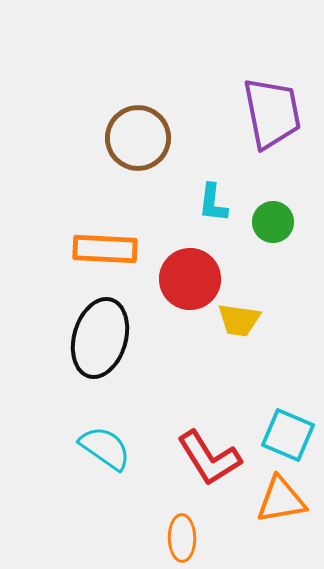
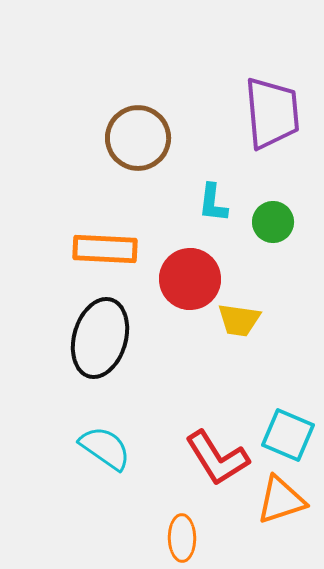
purple trapezoid: rotated 6 degrees clockwise
red L-shape: moved 8 px right
orange triangle: rotated 8 degrees counterclockwise
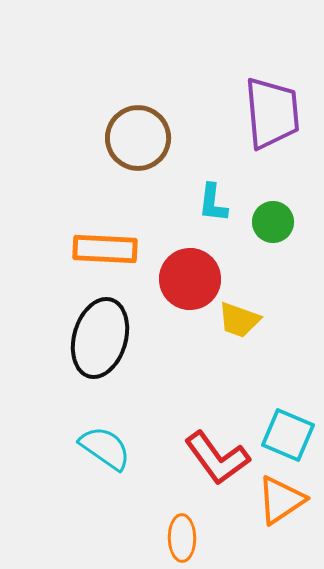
yellow trapezoid: rotated 12 degrees clockwise
red L-shape: rotated 4 degrees counterclockwise
orange triangle: rotated 16 degrees counterclockwise
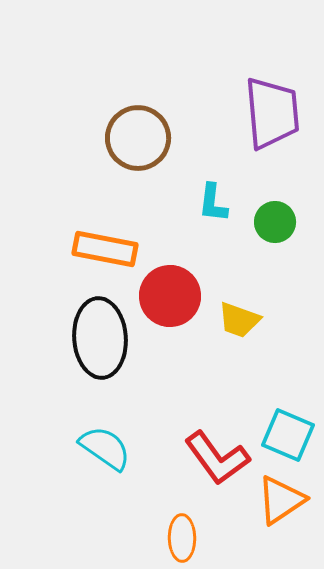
green circle: moved 2 px right
orange rectangle: rotated 8 degrees clockwise
red circle: moved 20 px left, 17 px down
black ellipse: rotated 20 degrees counterclockwise
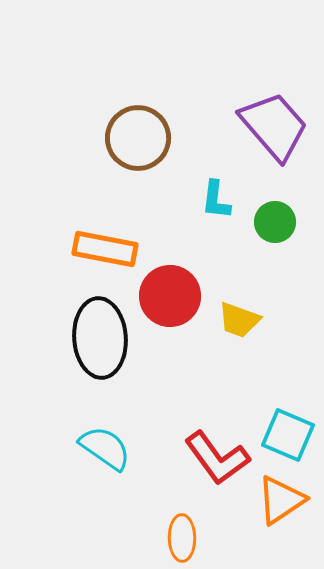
purple trapezoid: moved 2 px right, 13 px down; rotated 36 degrees counterclockwise
cyan L-shape: moved 3 px right, 3 px up
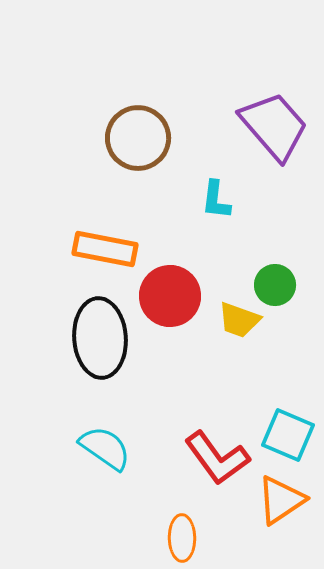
green circle: moved 63 px down
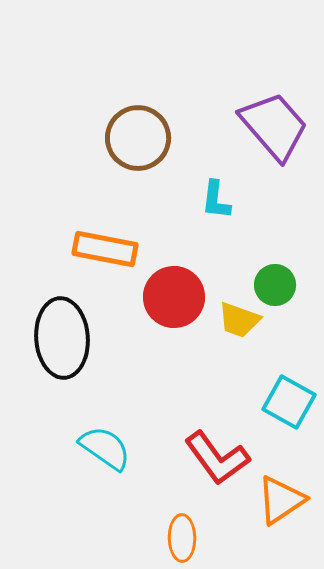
red circle: moved 4 px right, 1 px down
black ellipse: moved 38 px left
cyan square: moved 1 px right, 33 px up; rotated 6 degrees clockwise
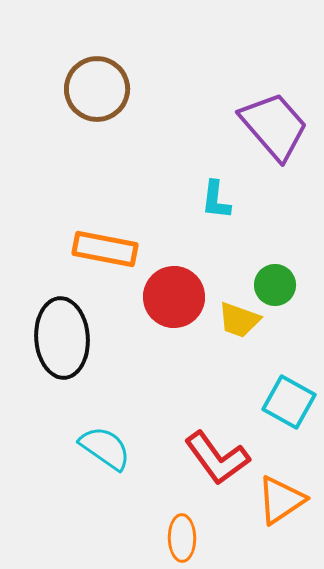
brown circle: moved 41 px left, 49 px up
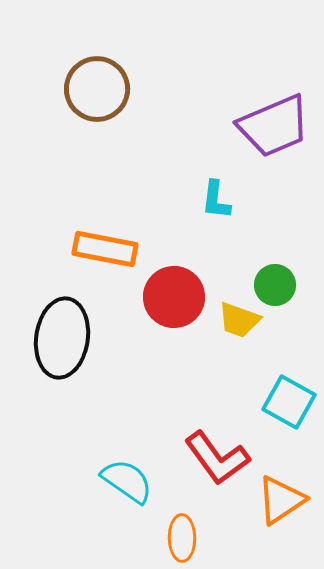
purple trapezoid: rotated 108 degrees clockwise
black ellipse: rotated 12 degrees clockwise
cyan semicircle: moved 22 px right, 33 px down
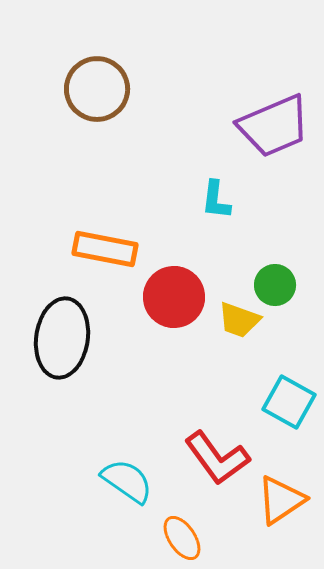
orange ellipse: rotated 33 degrees counterclockwise
